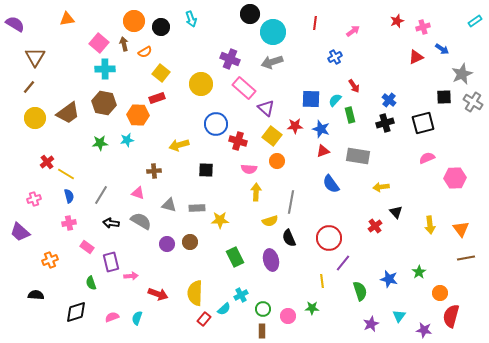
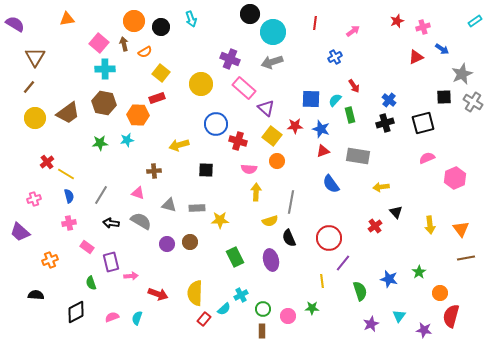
pink hexagon at (455, 178): rotated 20 degrees counterclockwise
black diamond at (76, 312): rotated 10 degrees counterclockwise
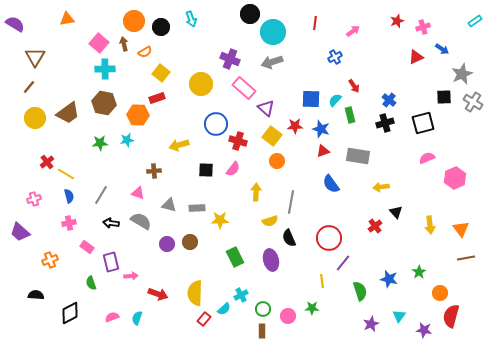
pink semicircle at (249, 169): moved 16 px left; rotated 56 degrees counterclockwise
black diamond at (76, 312): moved 6 px left, 1 px down
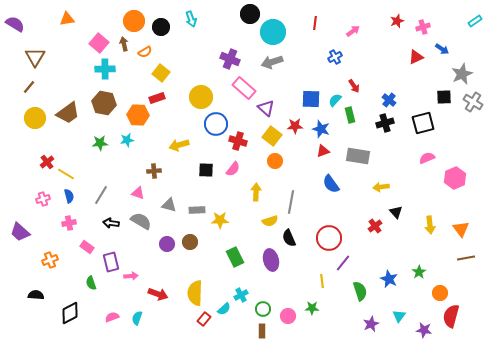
yellow circle at (201, 84): moved 13 px down
orange circle at (277, 161): moved 2 px left
pink cross at (34, 199): moved 9 px right
gray rectangle at (197, 208): moved 2 px down
blue star at (389, 279): rotated 12 degrees clockwise
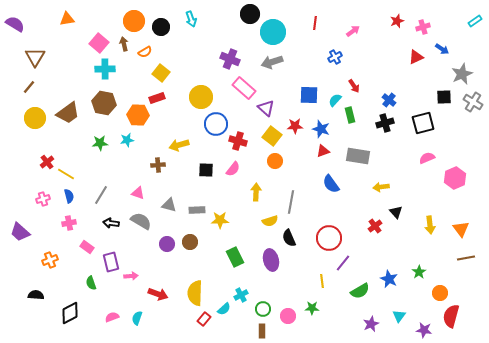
blue square at (311, 99): moved 2 px left, 4 px up
brown cross at (154, 171): moved 4 px right, 6 px up
green semicircle at (360, 291): rotated 78 degrees clockwise
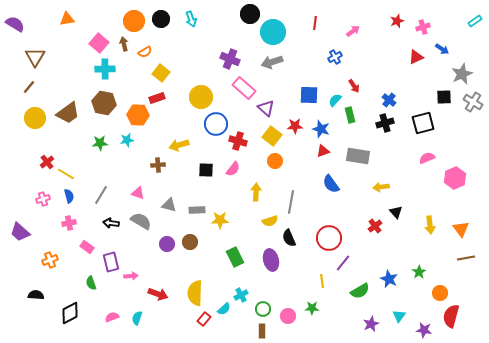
black circle at (161, 27): moved 8 px up
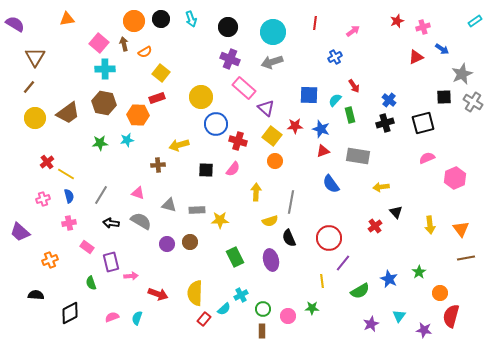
black circle at (250, 14): moved 22 px left, 13 px down
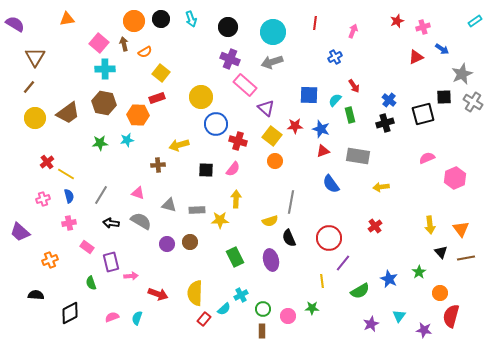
pink arrow at (353, 31): rotated 32 degrees counterclockwise
pink rectangle at (244, 88): moved 1 px right, 3 px up
black square at (423, 123): moved 9 px up
yellow arrow at (256, 192): moved 20 px left, 7 px down
black triangle at (396, 212): moved 45 px right, 40 px down
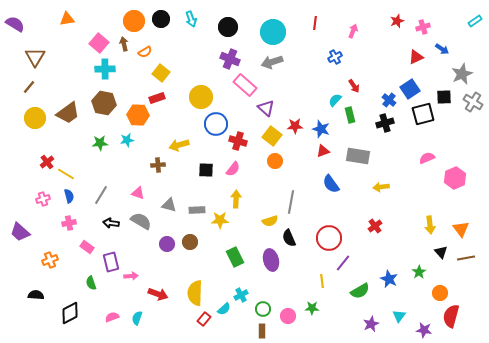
blue square at (309, 95): moved 101 px right, 6 px up; rotated 36 degrees counterclockwise
